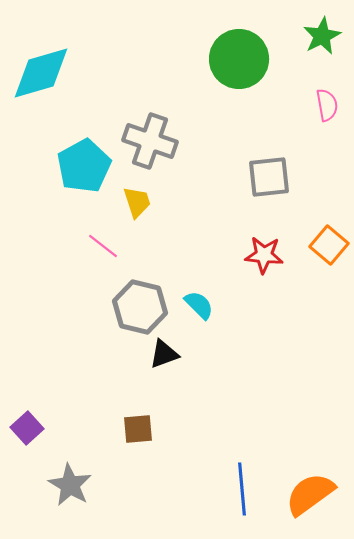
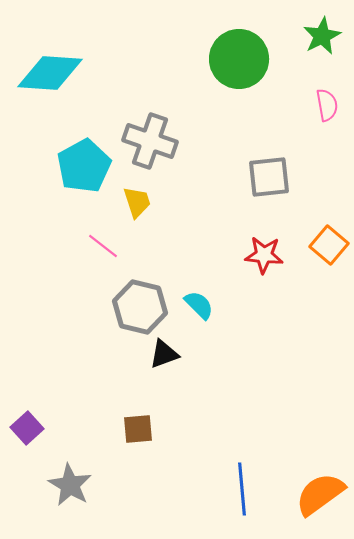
cyan diamond: moved 9 px right; rotated 20 degrees clockwise
orange semicircle: moved 10 px right
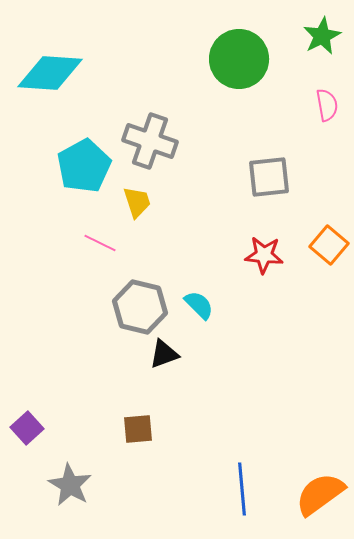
pink line: moved 3 px left, 3 px up; rotated 12 degrees counterclockwise
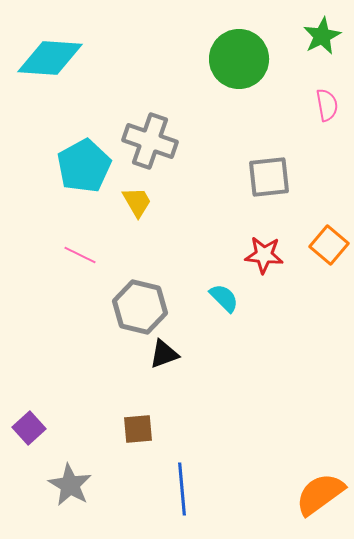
cyan diamond: moved 15 px up
yellow trapezoid: rotated 12 degrees counterclockwise
pink line: moved 20 px left, 12 px down
cyan semicircle: moved 25 px right, 7 px up
purple square: moved 2 px right
blue line: moved 60 px left
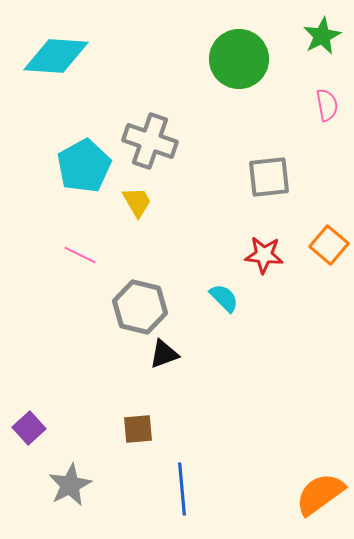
cyan diamond: moved 6 px right, 2 px up
gray star: rotated 15 degrees clockwise
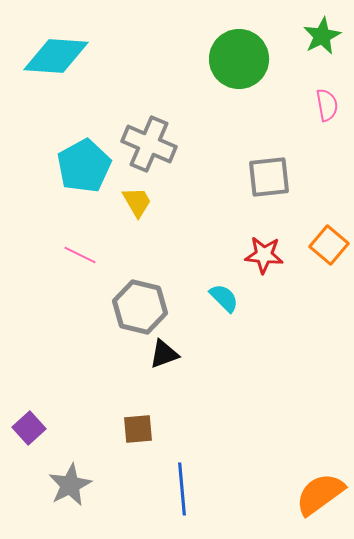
gray cross: moved 1 px left, 3 px down; rotated 4 degrees clockwise
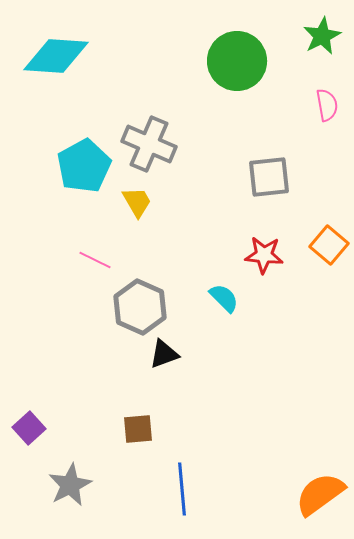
green circle: moved 2 px left, 2 px down
pink line: moved 15 px right, 5 px down
gray hexagon: rotated 10 degrees clockwise
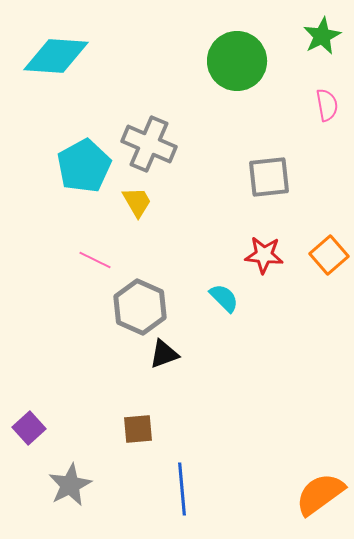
orange square: moved 10 px down; rotated 9 degrees clockwise
